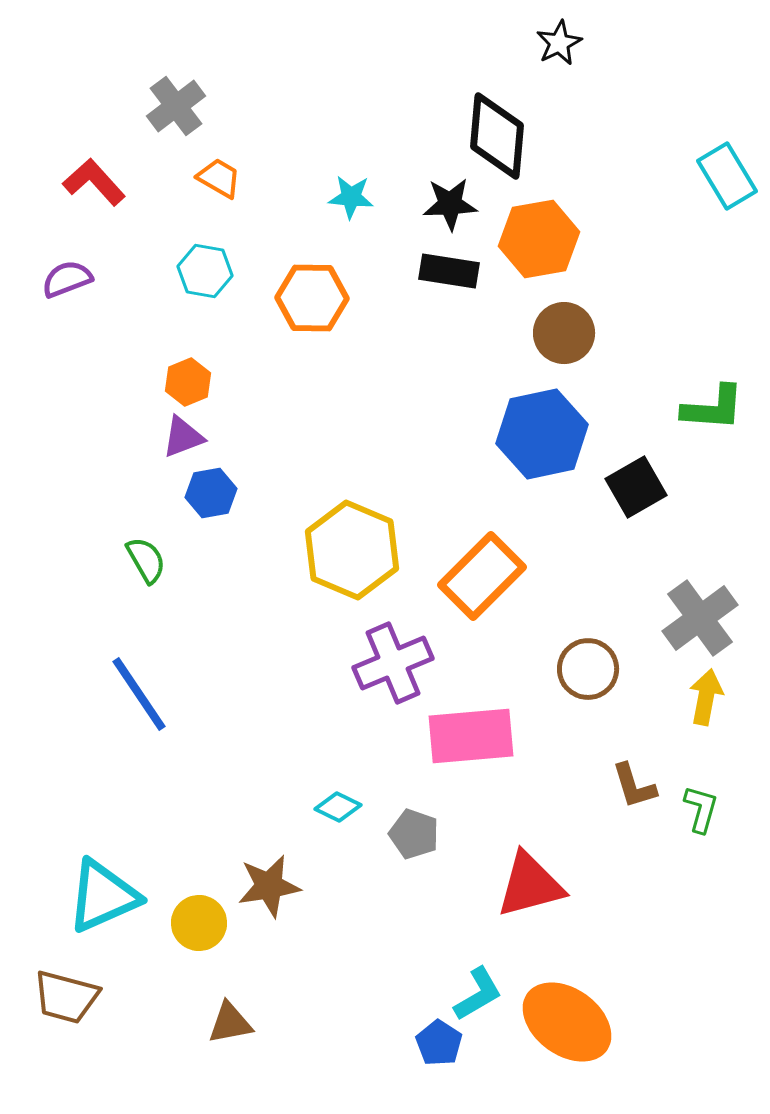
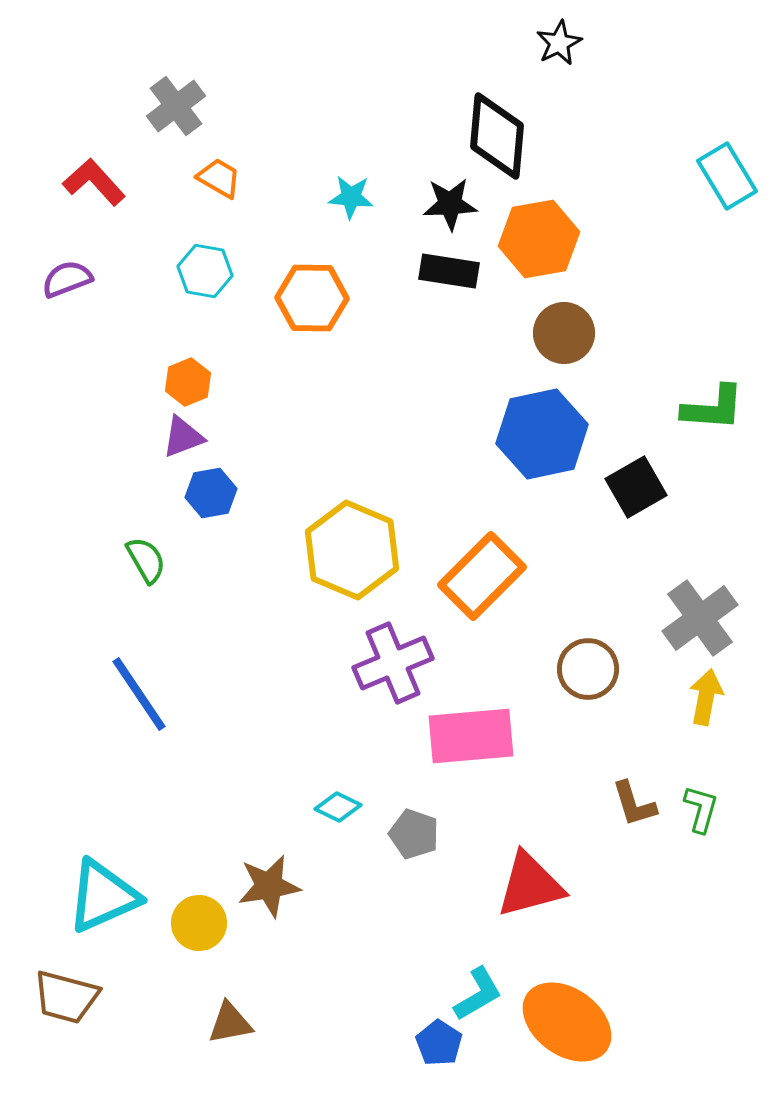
brown L-shape at (634, 786): moved 18 px down
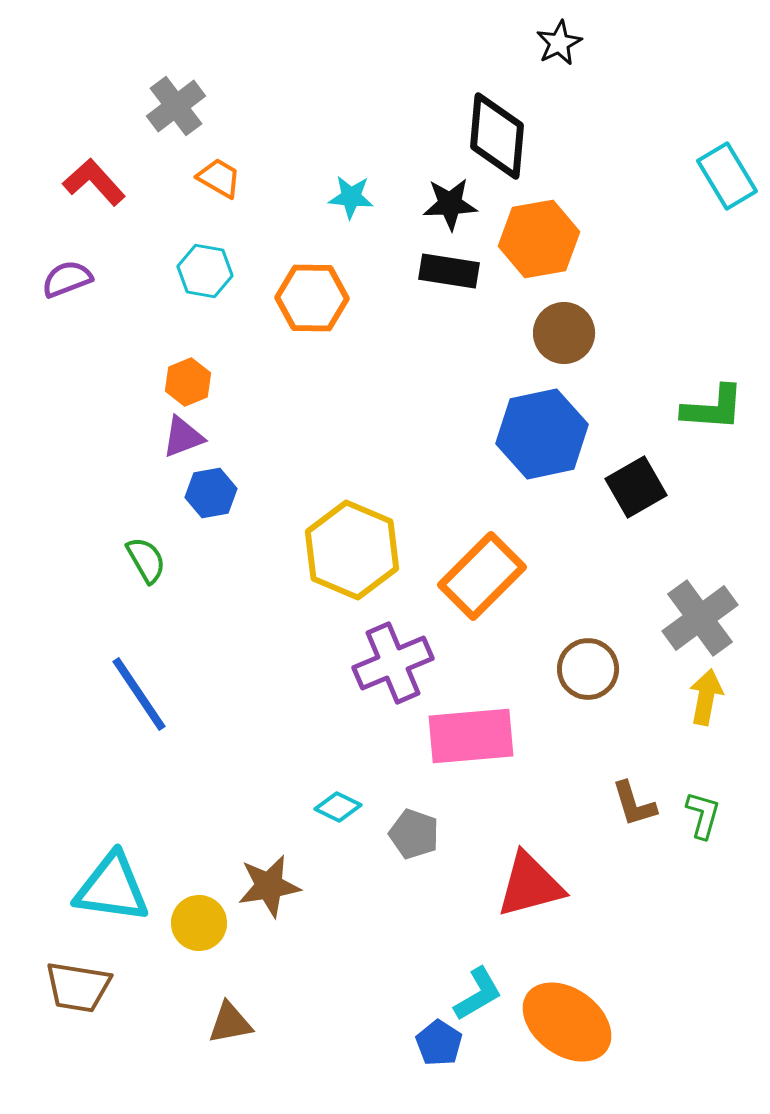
green L-shape at (701, 809): moved 2 px right, 6 px down
cyan triangle at (103, 896): moved 9 px right, 8 px up; rotated 32 degrees clockwise
brown trapezoid at (66, 997): moved 12 px right, 10 px up; rotated 6 degrees counterclockwise
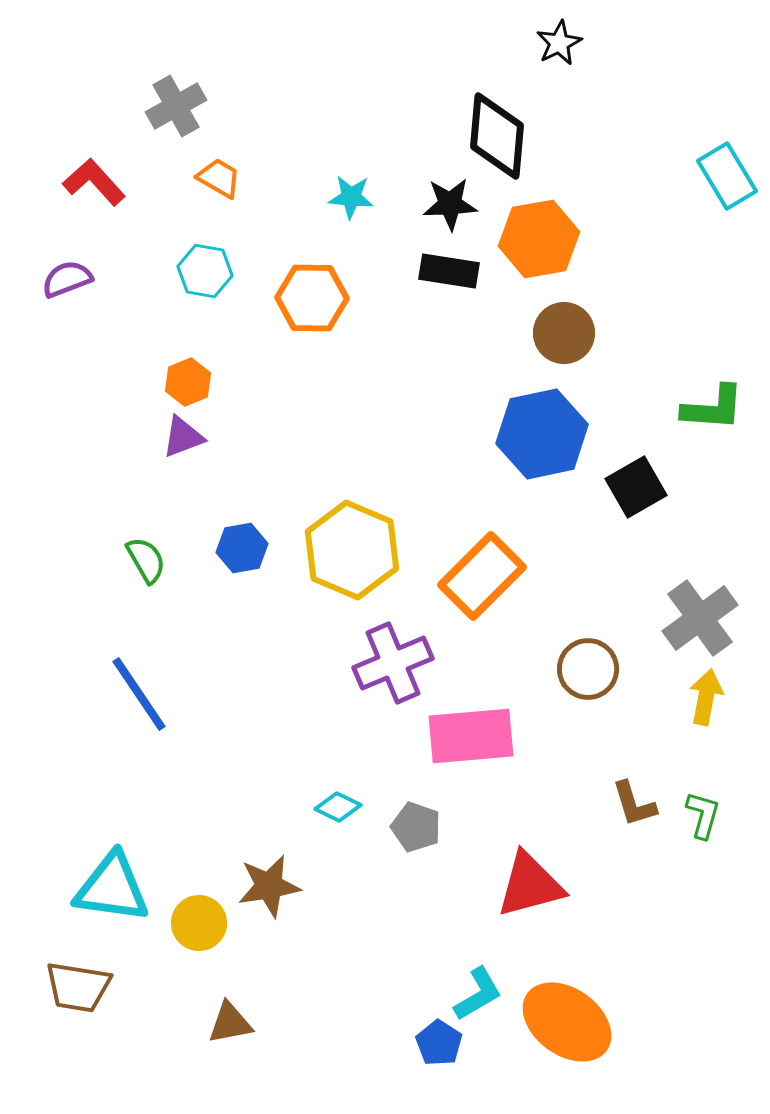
gray cross at (176, 106): rotated 8 degrees clockwise
blue hexagon at (211, 493): moved 31 px right, 55 px down
gray pentagon at (414, 834): moved 2 px right, 7 px up
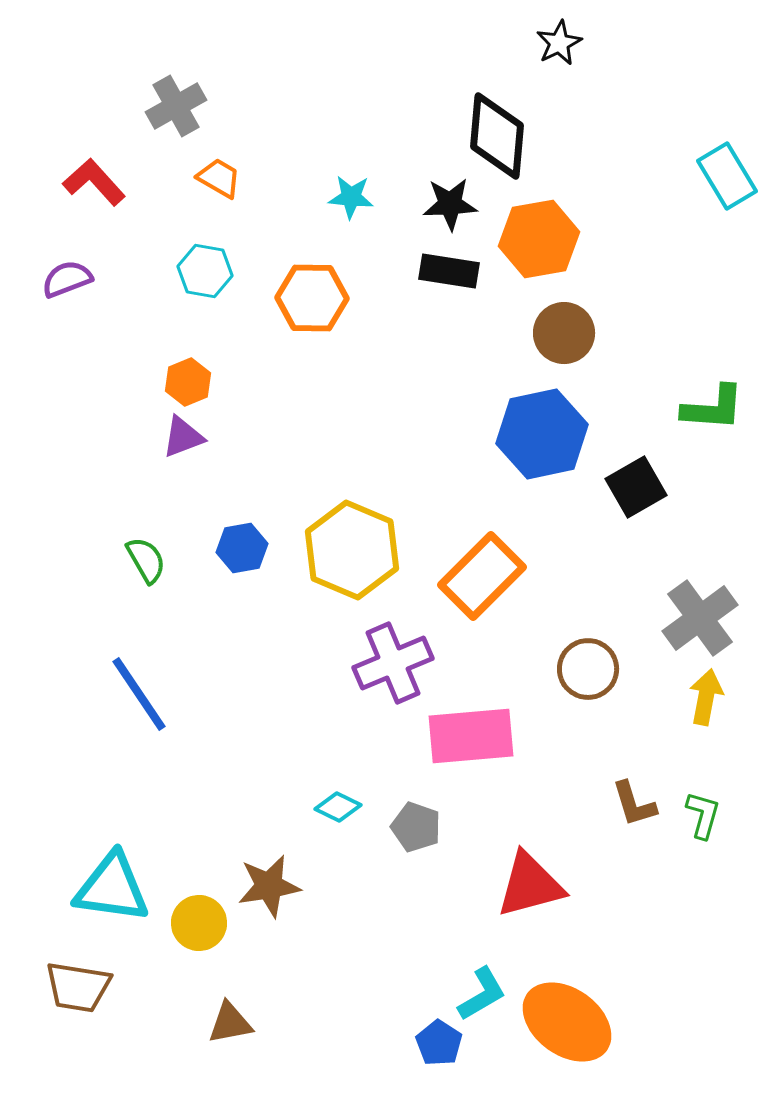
cyan L-shape at (478, 994): moved 4 px right
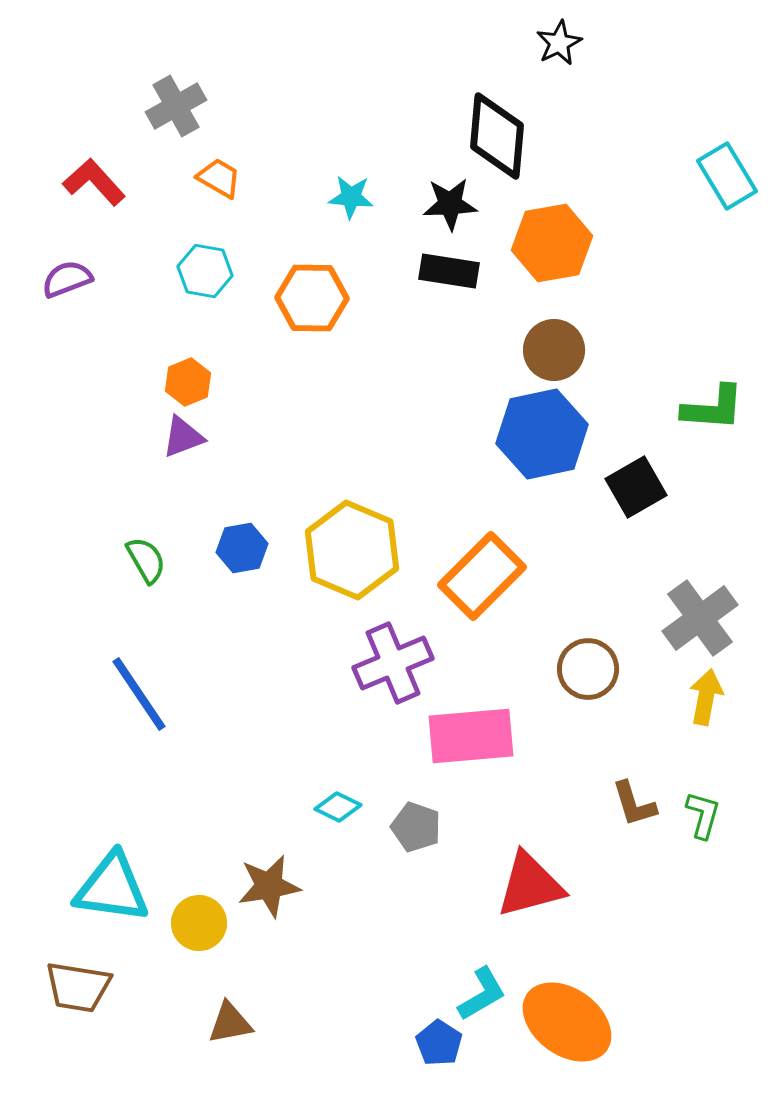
orange hexagon at (539, 239): moved 13 px right, 4 px down
brown circle at (564, 333): moved 10 px left, 17 px down
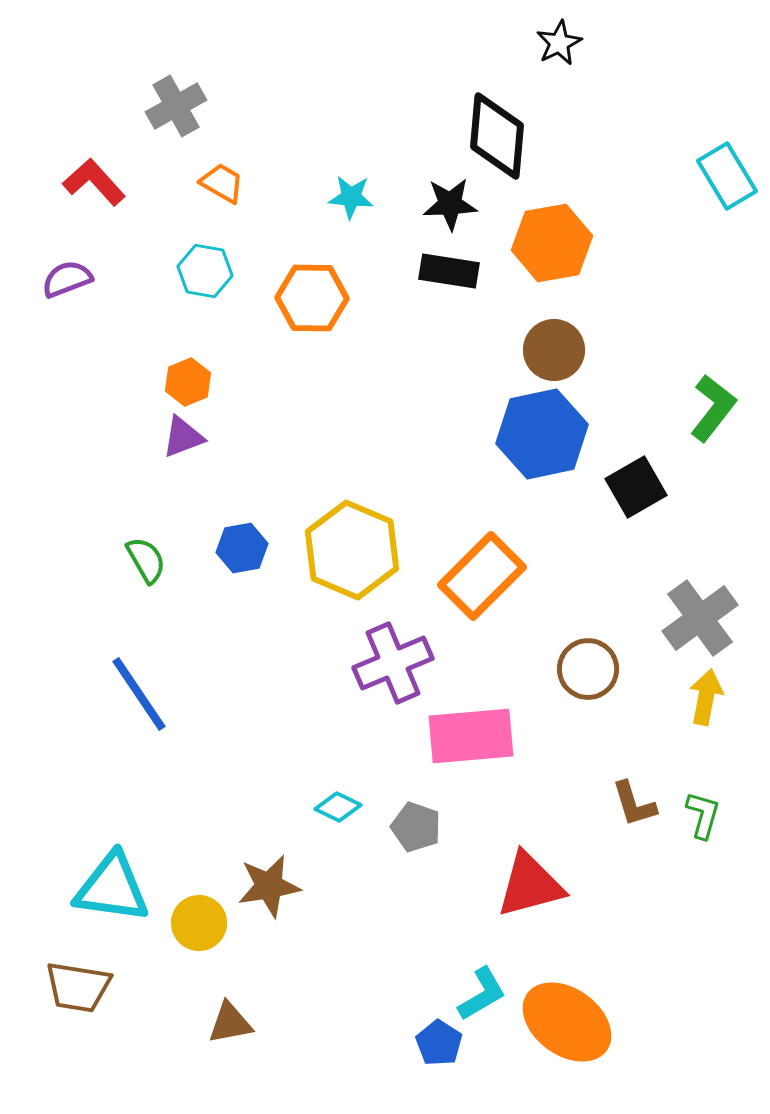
orange trapezoid at (219, 178): moved 3 px right, 5 px down
green L-shape at (713, 408): rotated 56 degrees counterclockwise
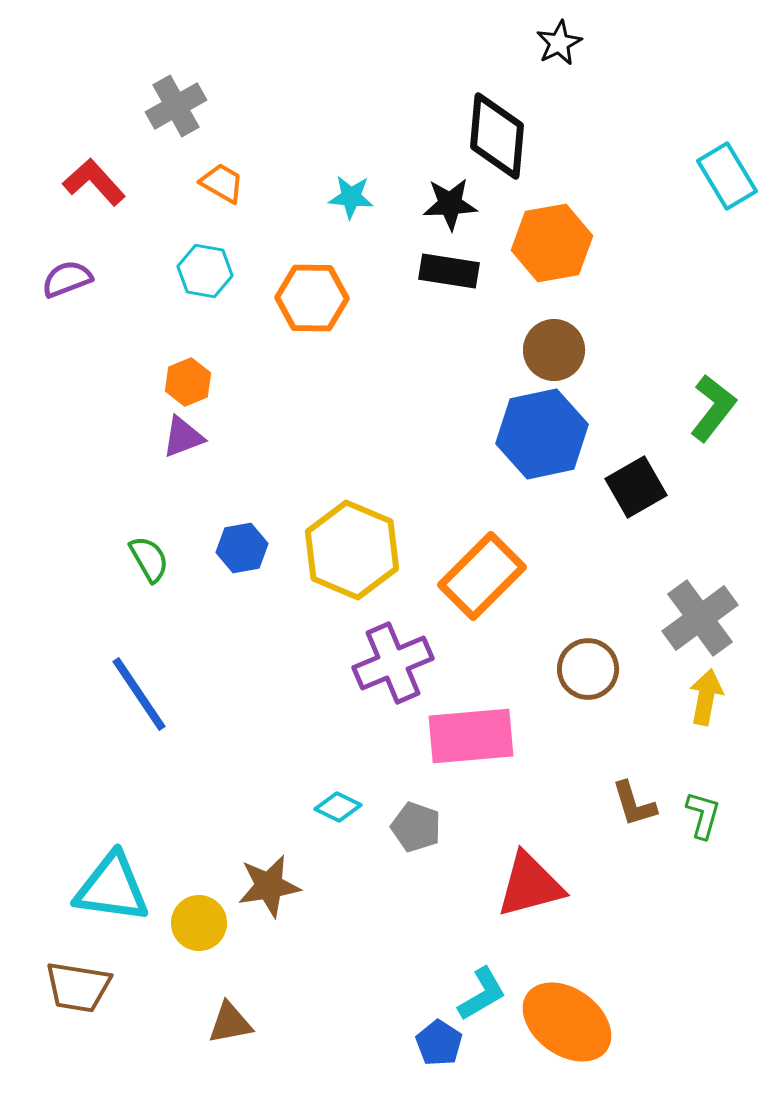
green semicircle at (146, 560): moved 3 px right, 1 px up
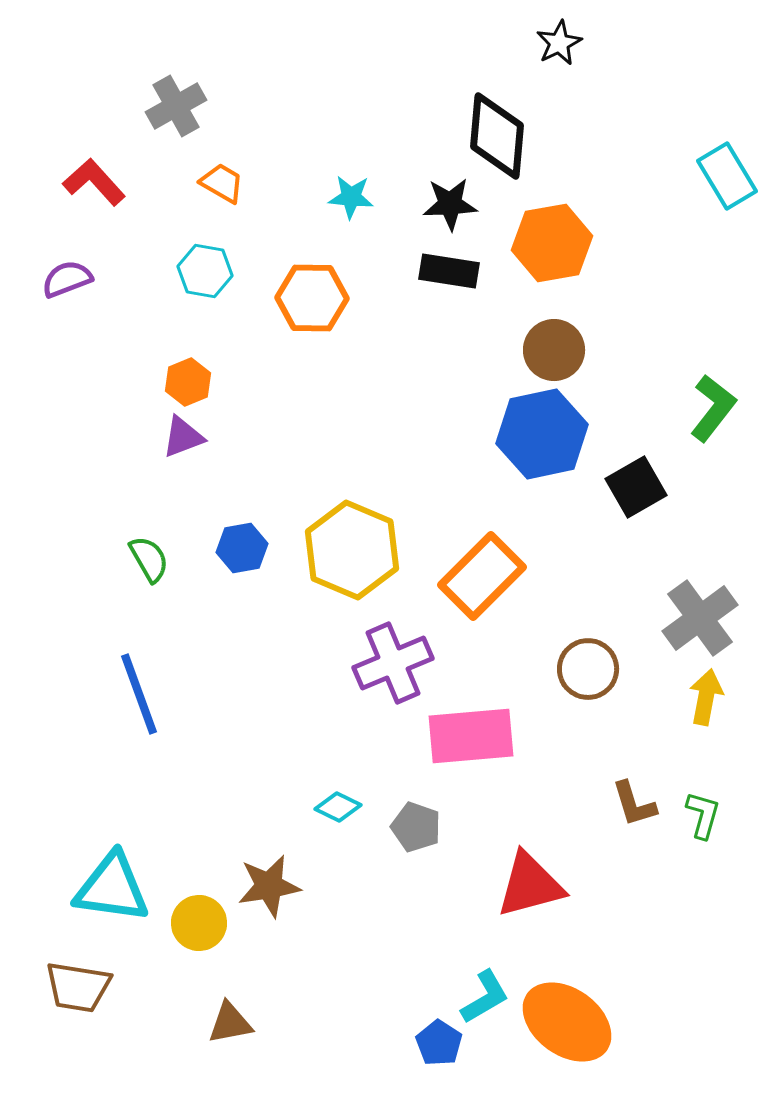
blue line at (139, 694): rotated 14 degrees clockwise
cyan L-shape at (482, 994): moved 3 px right, 3 px down
